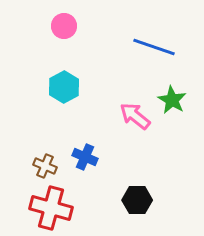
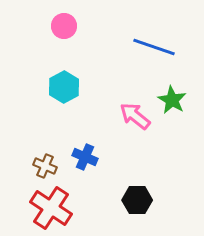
red cross: rotated 18 degrees clockwise
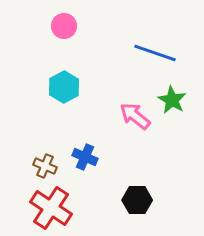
blue line: moved 1 px right, 6 px down
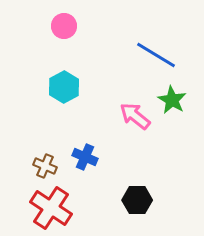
blue line: moved 1 px right, 2 px down; rotated 12 degrees clockwise
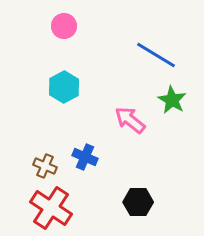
pink arrow: moved 5 px left, 4 px down
black hexagon: moved 1 px right, 2 px down
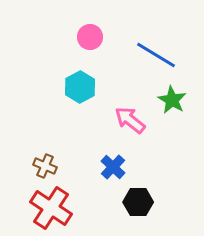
pink circle: moved 26 px right, 11 px down
cyan hexagon: moved 16 px right
blue cross: moved 28 px right, 10 px down; rotated 20 degrees clockwise
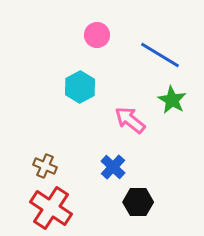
pink circle: moved 7 px right, 2 px up
blue line: moved 4 px right
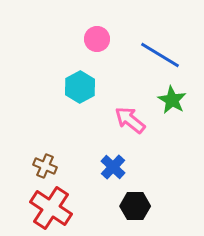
pink circle: moved 4 px down
black hexagon: moved 3 px left, 4 px down
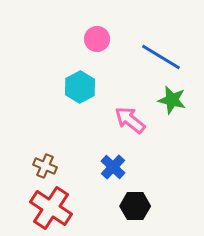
blue line: moved 1 px right, 2 px down
green star: rotated 16 degrees counterclockwise
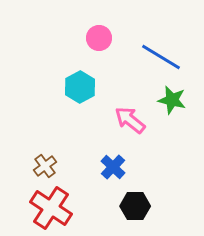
pink circle: moved 2 px right, 1 px up
brown cross: rotated 30 degrees clockwise
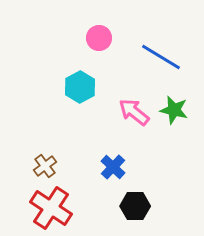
green star: moved 2 px right, 10 px down
pink arrow: moved 4 px right, 8 px up
